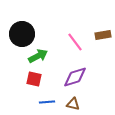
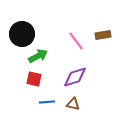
pink line: moved 1 px right, 1 px up
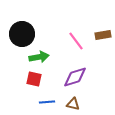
green arrow: moved 1 px right, 1 px down; rotated 18 degrees clockwise
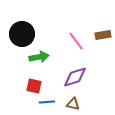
red square: moved 7 px down
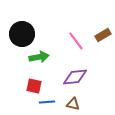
brown rectangle: rotated 21 degrees counterclockwise
purple diamond: rotated 10 degrees clockwise
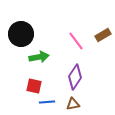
black circle: moved 1 px left
purple diamond: rotated 50 degrees counterclockwise
brown triangle: rotated 24 degrees counterclockwise
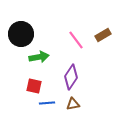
pink line: moved 1 px up
purple diamond: moved 4 px left
blue line: moved 1 px down
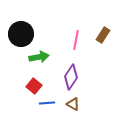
brown rectangle: rotated 28 degrees counterclockwise
pink line: rotated 48 degrees clockwise
red square: rotated 28 degrees clockwise
brown triangle: rotated 40 degrees clockwise
